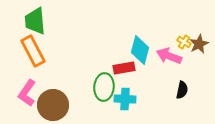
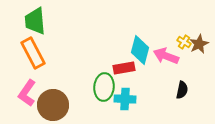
orange rectangle: moved 2 px down
pink arrow: moved 3 px left
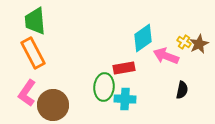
cyan diamond: moved 3 px right, 12 px up; rotated 40 degrees clockwise
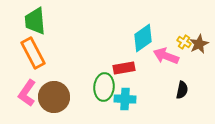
brown circle: moved 1 px right, 8 px up
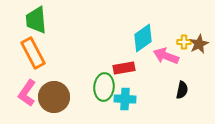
green trapezoid: moved 1 px right, 1 px up
yellow cross: rotated 32 degrees counterclockwise
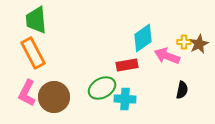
pink arrow: moved 1 px right
red rectangle: moved 3 px right, 3 px up
green ellipse: moved 2 px left, 1 px down; rotated 56 degrees clockwise
pink L-shape: rotated 8 degrees counterclockwise
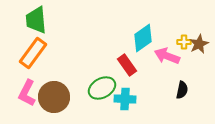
orange rectangle: rotated 64 degrees clockwise
red rectangle: rotated 65 degrees clockwise
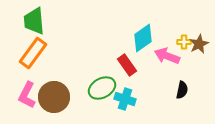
green trapezoid: moved 2 px left, 1 px down
pink L-shape: moved 2 px down
cyan cross: rotated 15 degrees clockwise
